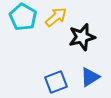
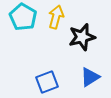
yellow arrow: rotated 35 degrees counterclockwise
blue square: moved 9 px left
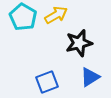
yellow arrow: moved 2 px up; rotated 45 degrees clockwise
black star: moved 3 px left, 6 px down
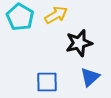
cyan pentagon: moved 3 px left
blue triangle: rotated 10 degrees counterclockwise
blue square: rotated 20 degrees clockwise
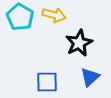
yellow arrow: moved 2 px left; rotated 45 degrees clockwise
black star: rotated 12 degrees counterclockwise
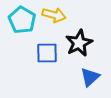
cyan pentagon: moved 2 px right, 3 px down
blue square: moved 29 px up
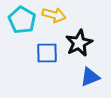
blue triangle: rotated 20 degrees clockwise
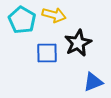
black star: moved 1 px left
blue triangle: moved 3 px right, 5 px down
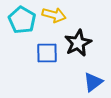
blue triangle: rotated 15 degrees counterclockwise
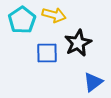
cyan pentagon: rotated 8 degrees clockwise
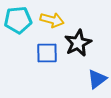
yellow arrow: moved 2 px left, 5 px down
cyan pentagon: moved 4 px left; rotated 28 degrees clockwise
blue triangle: moved 4 px right, 3 px up
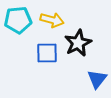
blue triangle: rotated 15 degrees counterclockwise
